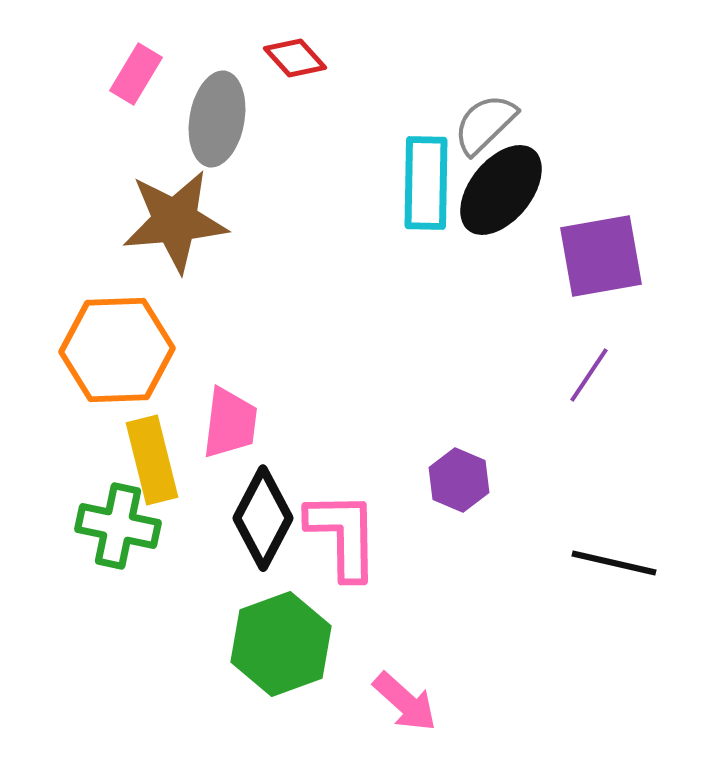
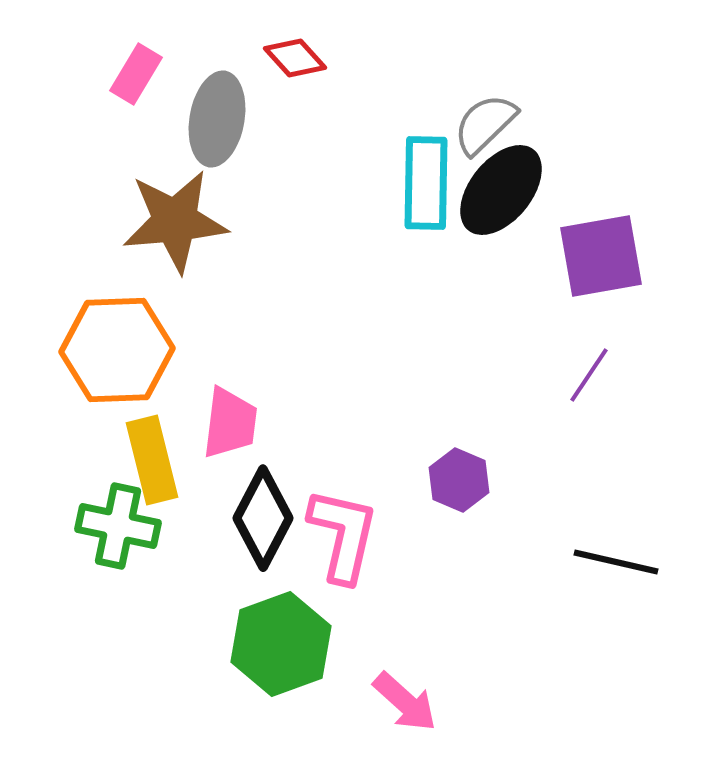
pink L-shape: rotated 14 degrees clockwise
black line: moved 2 px right, 1 px up
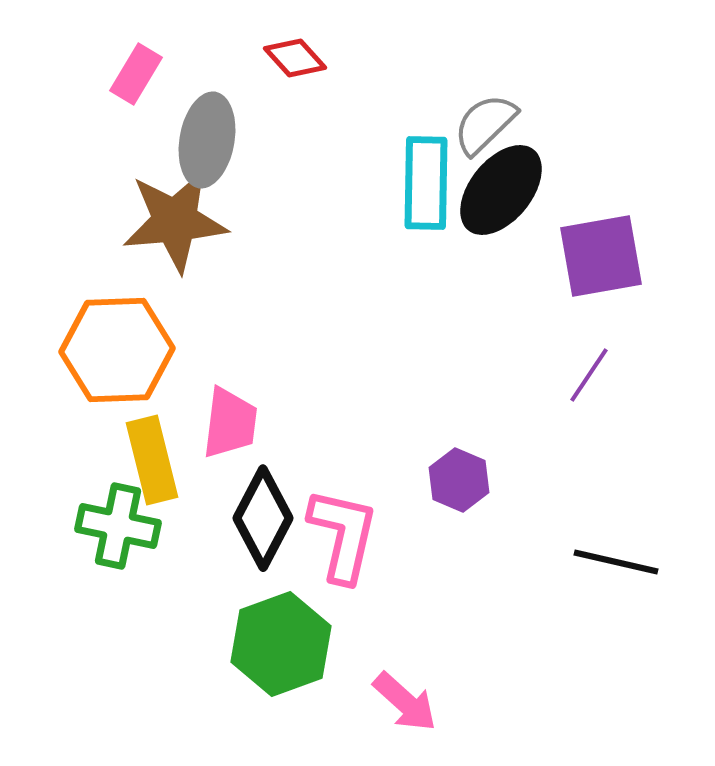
gray ellipse: moved 10 px left, 21 px down
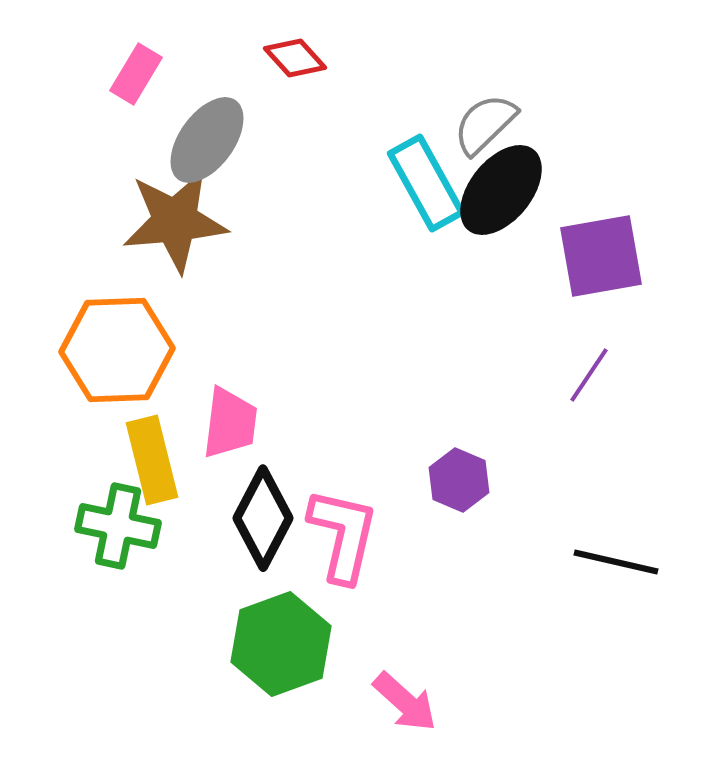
gray ellipse: rotated 26 degrees clockwise
cyan rectangle: rotated 30 degrees counterclockwise
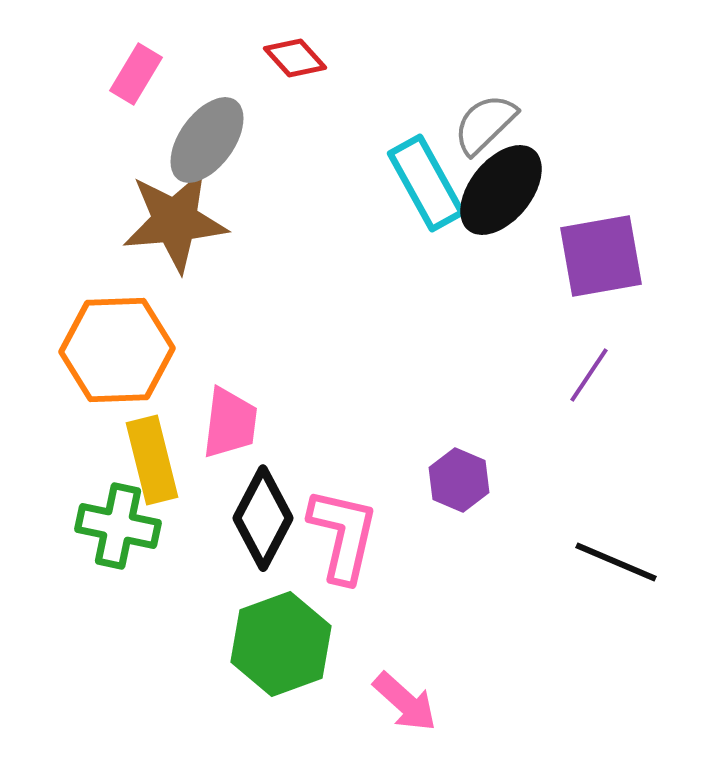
black line: rotated 10 degrees clockwise
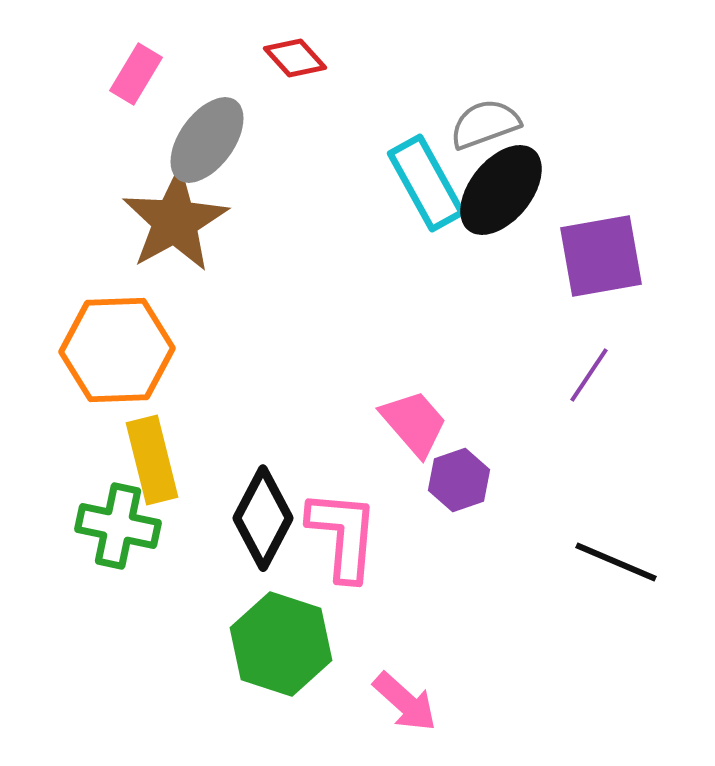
gray semicircle: rotated 24 degrees clockwise
brown star: rotated 24 degrees counterclockwise
pink trapezoid: moved 184 px right; rotated 48 degrees counterclockwise
purple hexagon: rotated 18 degrees clockwise
pink L-shape: rotated 8 degrees counterclockwise
green hexagon: rotated 22 degrees counterclockwise
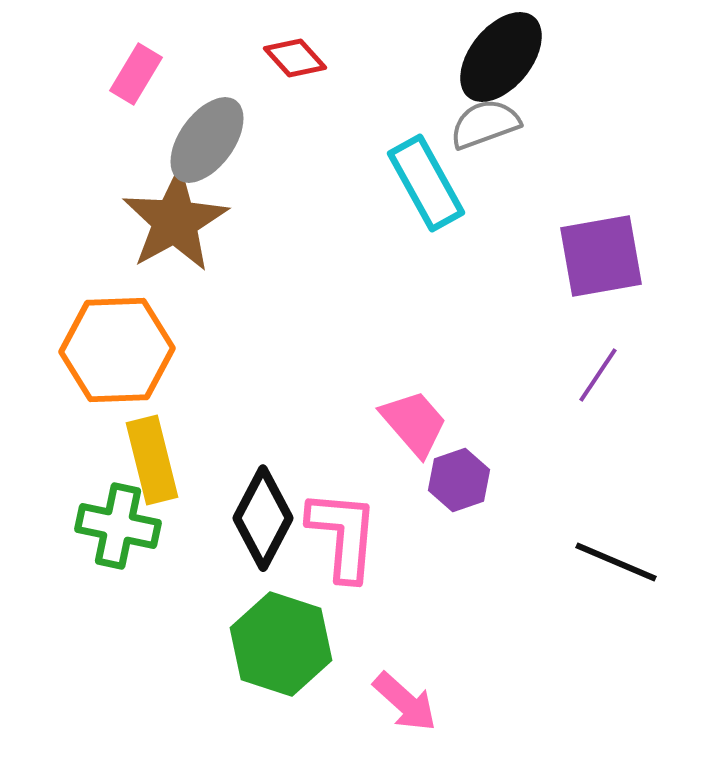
black ellipse: moved 133 px up
purple line: moved 9 px right
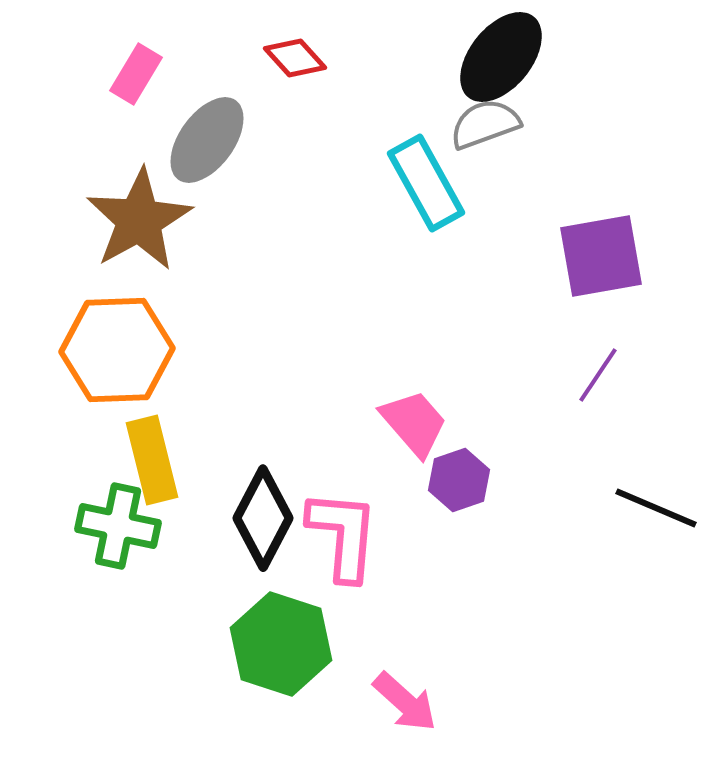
brown star: moved 36 px left, 1 px up
black line: moved 40 px right, 54 px up
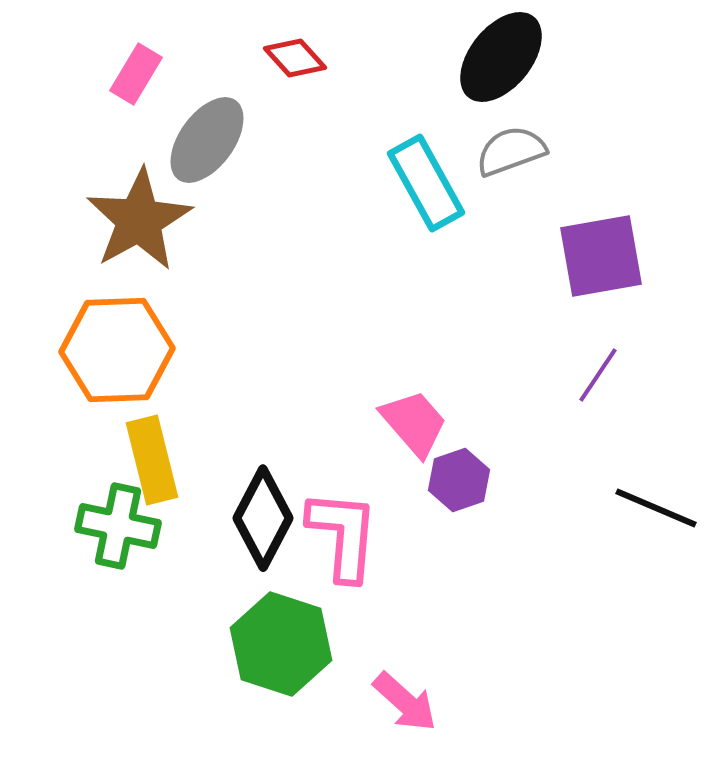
gray semicircle: moved 26 px right, 27 px down
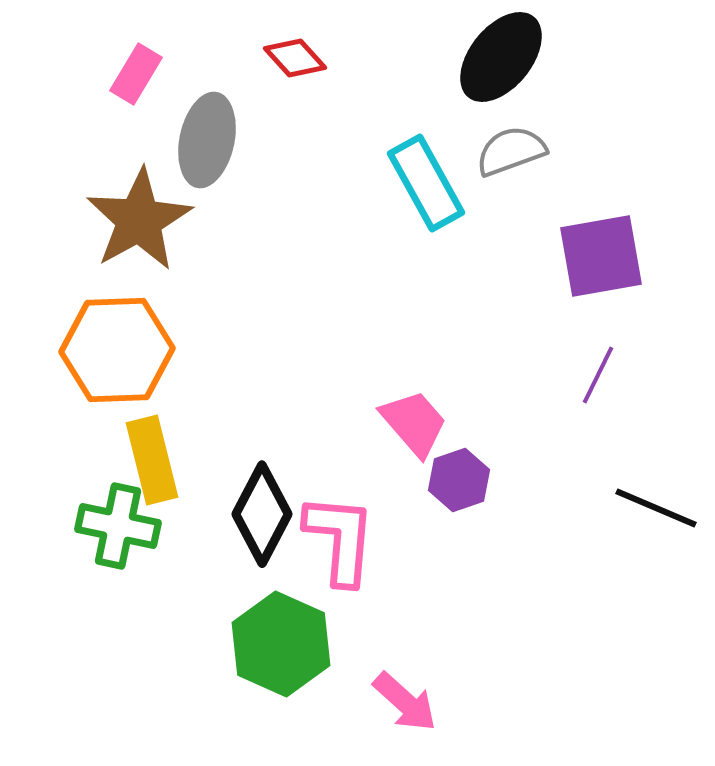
gray ellipse: rotated 24 degrees counterclockwise
purple line: rotated 8 degrees counterclockwise
black diamond: moved 1 px left, 4 px up
pink L-shape: moved 3 px left, 4 px down
green hexagon: rotated 6 degrees clockwise
